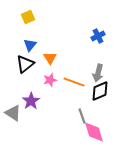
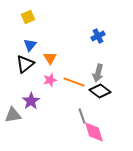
black diamond: rotated 60 degrees clockwise
gray triangle: moved 2 px down; rotated 42 degrees counterclockwise
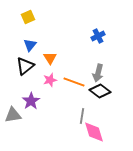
black triangle: moved 2 px down
gray line: rotated 28 degrees clockwise
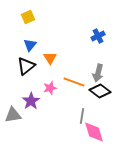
black triangle: moved 1 px right
pink star: moved 8 px down
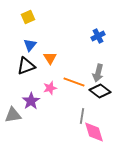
black triangle: rotated 18 degrees clockwise
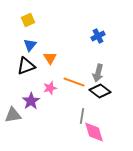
yellow square: moved 3 px down
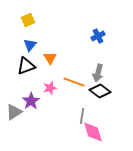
gray triangle: moved 1 px right, 3 px up; rotated 24 degrees counterclockwise
pink diamond: moved 1 px left
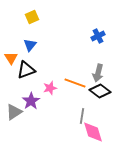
yellow square: moved 4 px right, 3 px up
orange triangle: moved 39 px left
black triangle: moved 4 px down
orange line: moved 1 px right, 1 px down
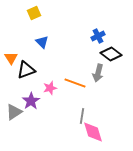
yellow square: moved 2 px right, 4 px up
blue triangle: moved 12 px right, 3 px up; rotated 24 degrees counterclockwise
black diamond: moved 11 px right, 37 px up
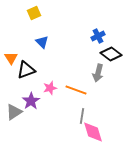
orange line: moved 1 px right, 7 px down
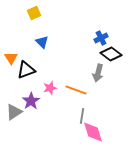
blue cross: moved 3 px right, 2 px down
